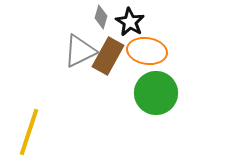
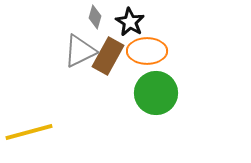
gray diamond: moved 6 px left
orange ellipse: rotated 9 degrees counterclockwise
yellow line: rotated 57 degrees clockwise
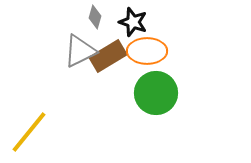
black star: moved 3 px right; rotated 12 degrees counterclockwise
brown rectangle: rotated 30 degrees clockwise
yellow line: rotated 36 degrees counterclockwise
